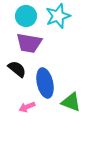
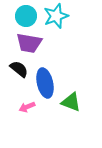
cyan star: moved 2 px left
black semicircle: moved 2 px right
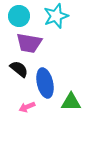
cyan circle: moved 7 px left
green triangle: rotated 20 degrees counterclockwise
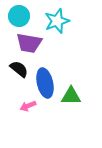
cyan star: moved 1 px right, 5 px down
green triangle: moved 6 px up
pink arrow: moved 1 px right, 1 px up
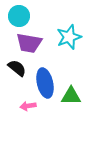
cyan star: moved 12 px right, 16 px down
black semicircle: moved 2 px left, 1 px up
pink arrow: rotated 14 degrees clockwise
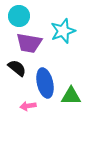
cyan star: moved 6 px left, 6 px up
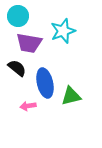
cyan circle: moved 1 px left
green triangle: rotated 15 degrees counterclockwise
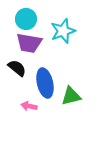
cyan circle: moved 8 px right, 3 px down
pink arrow: moved 1 px right; rotated 21 degrees clockwise
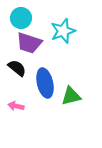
cyan circle: moved 5 px left, 1 px up
purple trapezoid: rotated 8 degrees clockwise
pink arrow: moved 13 px left
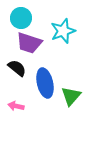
green triangle: rotated 35 degrees counterclockwise
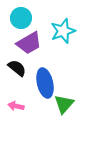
purple trapezoid: rotated 48 degrees counterclockwise
green triangle: moved 7 px left, 8 px down
